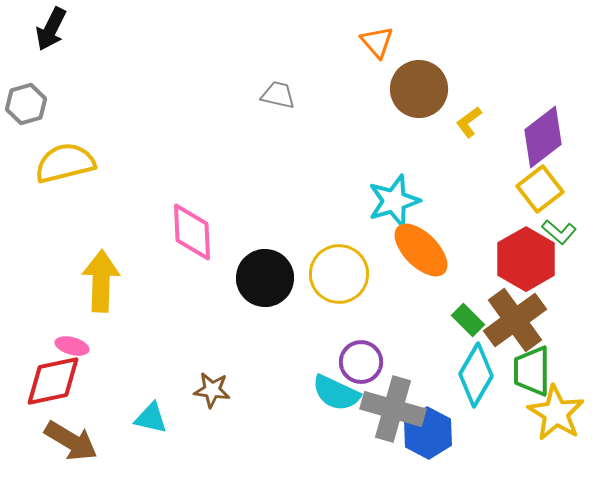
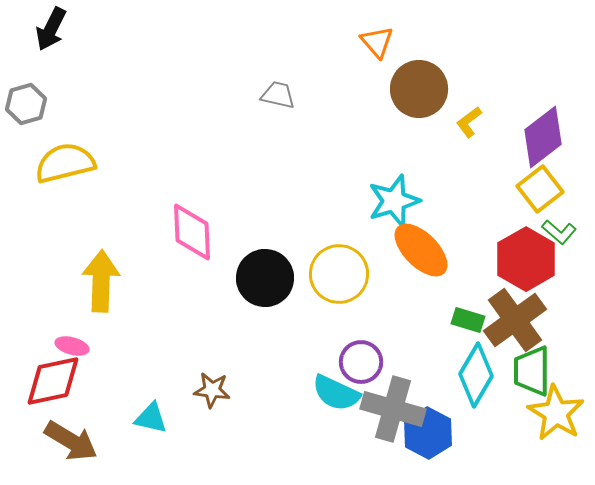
green rectangle: rotated 28 degrees counterclockwise
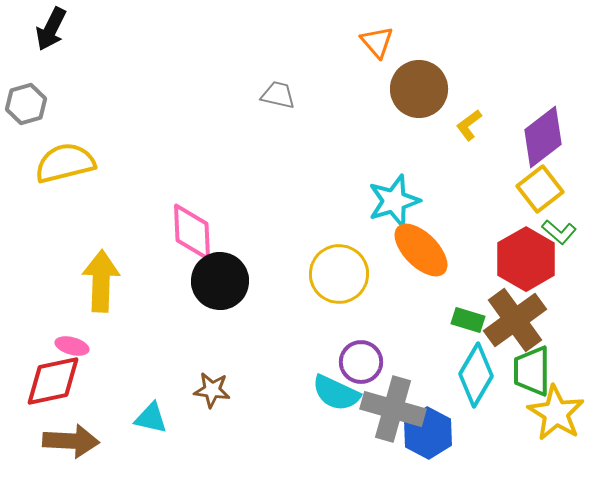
yellow L-shape: moved 3 px down
black circle: moved 45 px left, 3 px down
brown arrow: rotated 28 degrees counterclockwise
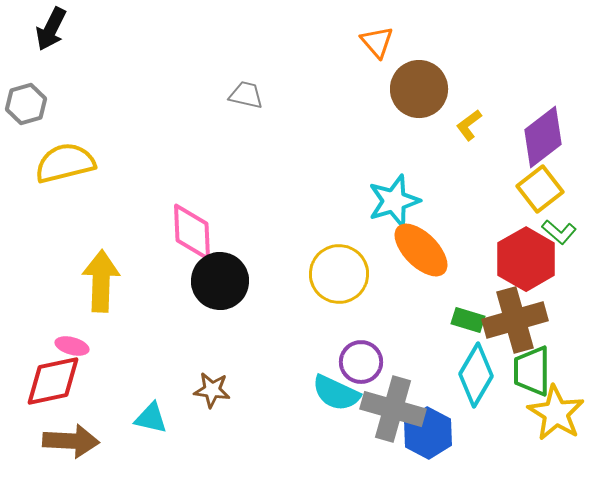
gray trapezoid: moved 32 px left
brown cross: rotated 20 degrees clockwise
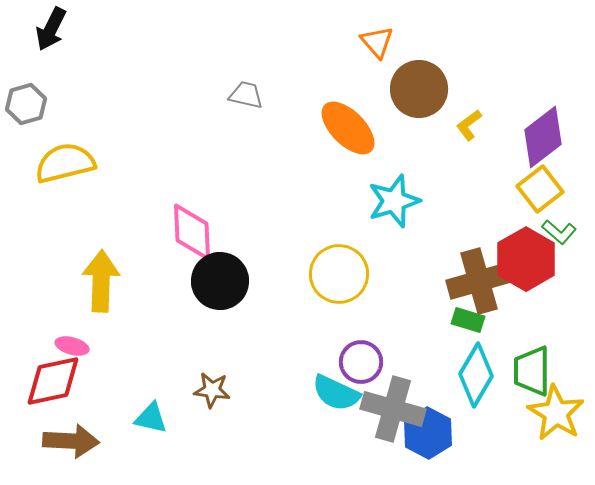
orange ellipse: moved 73 px left, 122 px up
brown cross: moved 36 px left, 39 px up
